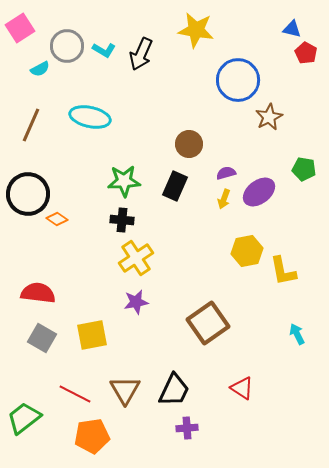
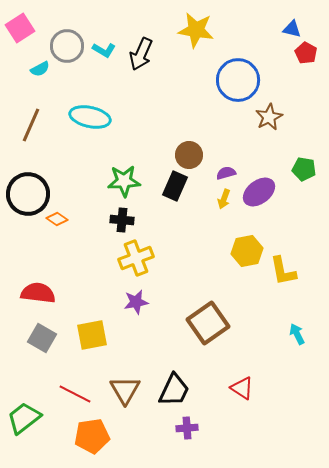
brown circle: moved 11 px down
yellow cross: rotated 12 degrees clockwise
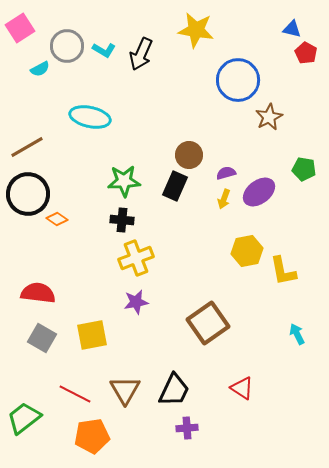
brown line: moved 4 px left, 22 px down; rotated 36 degrees clockwise
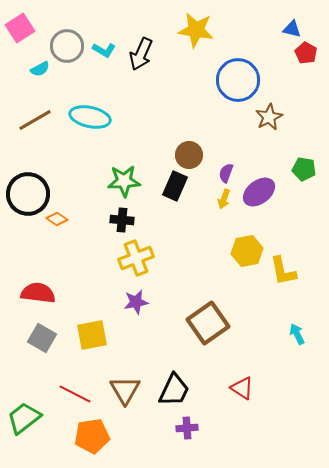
brown line: moved 8 px right, 27 px up
purple semicircle: rotated 54 degrees counterclockwise
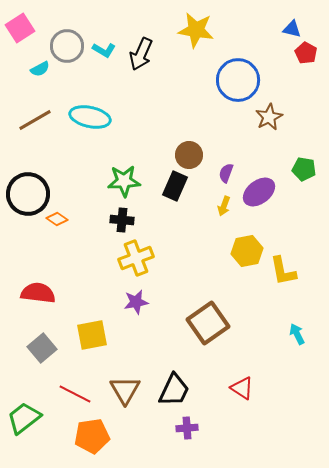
yellow arrow: moved 7 px down
gray square: moved 10 px down; rotated 20 degrees clockwise
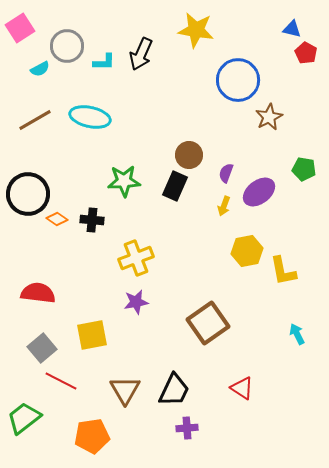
cyan L-shape: moved 12 px down; rotated 30 degrees counterclockwise
black cross: moved 30 px left
red line: moved 14 px left, 13 px up
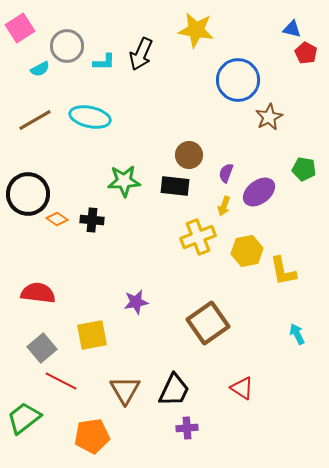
black rectangle: rotated 72 degrees clockwise
yellow cross: moved 62 px right, 21 px up
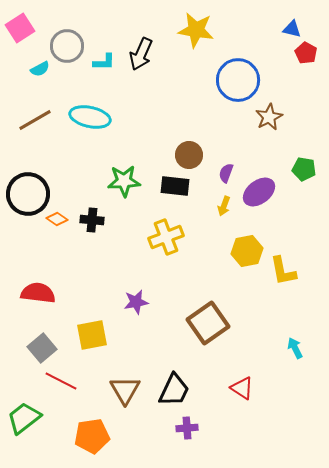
yellow cross: moved 32 px left
cyan arrow: moved 2 px left, 14 px down
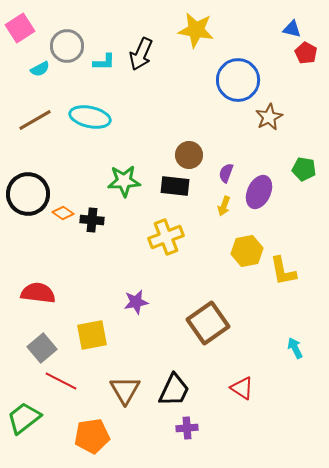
purple ellipse: rotated 28 degrees counterclockwise
orange diamond: moved 6 px right, 6 px up
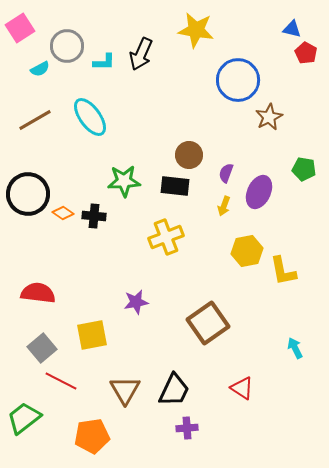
cyan ellipse: rotated 42 degrees clockwise
black cross: moved 2 px right, 4 px up
